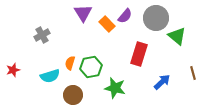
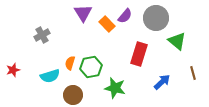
green triangle: moved 5 px down
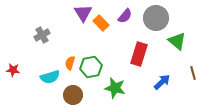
orange rectangle: moved 6 px left, 1 px up
red star: rotated 24 degrees clockwise
cyan semicircle: moved 1 px down
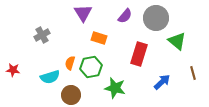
orange rectangle: moved 2 px left, 15 px down; rotated 28 degrees counterclockwise
brown circle: moved 2 px left
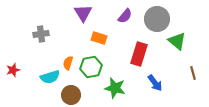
gray circle: moved 1 px right, 1 px down
gray cross: moved 1 px left, 1 px up; rotated 21 degrees clockwise
orange semicircle: moved 2 px left
red star: rotated 24 degrees counterclockwise
blue arrow: moved 7 px left, 1 px down; rotated 96 degrees clockwise
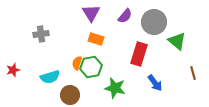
purple triangle: moved 8 px right
gray circle: moved 3 px left, 3 px down
orange rectangle: moved 3 px left, 1 px down
orange semicircle: moved 9 px right
brown circle: moved 1 px left
